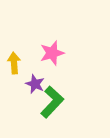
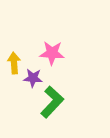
pink star: rotated 20 degrees clockwise
purple star: moved 2 px left, 6 px up; rotated 18 degrees counterclockwise
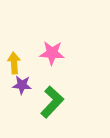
purple star: moved 11 px left, 7 px down
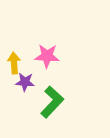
pink star: moved 5 px left, 3 px down
purple star: moved 3 px right, 3 px up
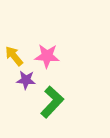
yellow arrow: moved 7 px up; rotated 35 degrees counterclockwise
purple star: moved 1 px right, 2 px up
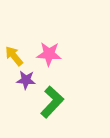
pink star: moved 2 px right, 2 px up
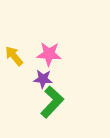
purple star: moved 17 px right, 1 px up
